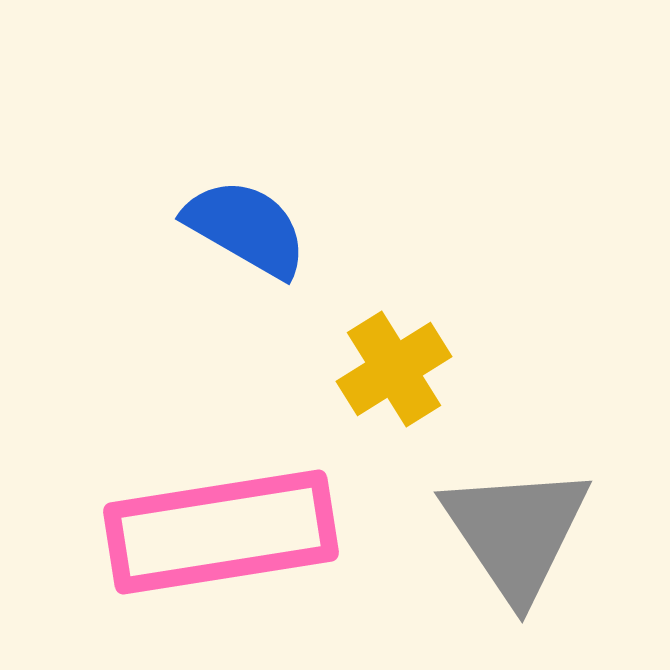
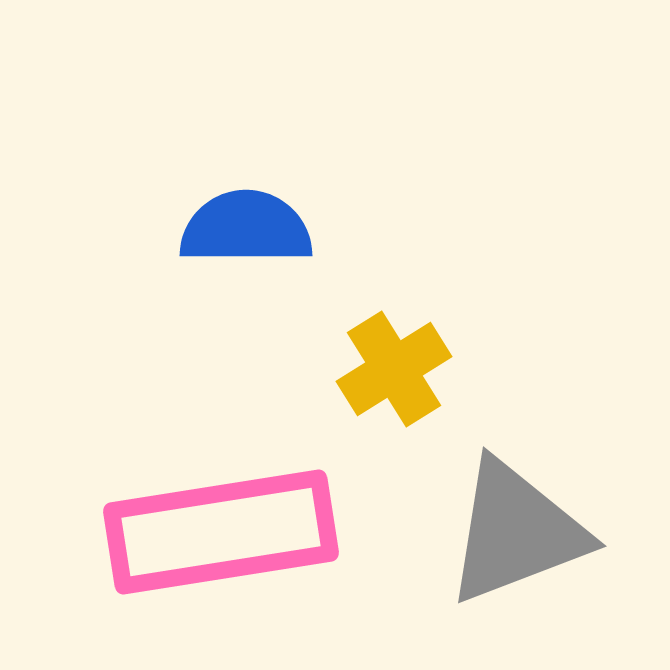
blue semicircle: rotated 30 degrees counterclockwise
gray triangle: rotated 43 degrees clockwise
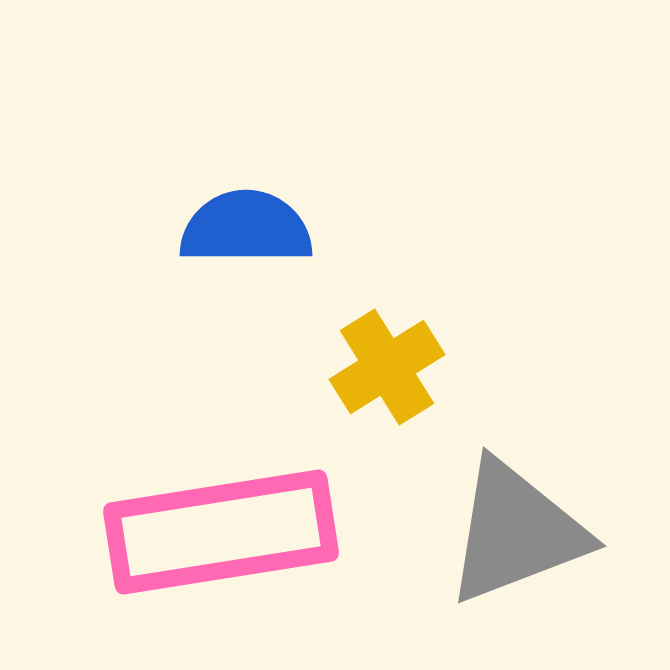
yellow cross: moved 7 px left, 2 px up
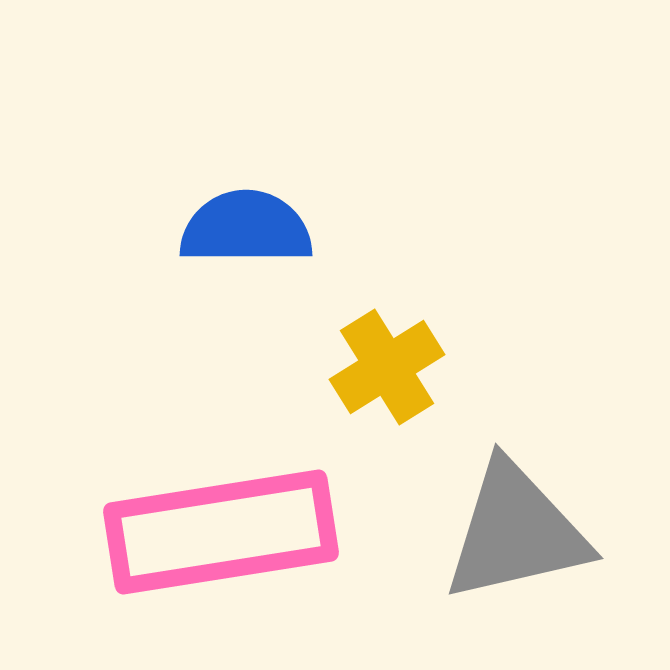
gray triangle: rotated 8 degrees clockwise
